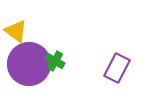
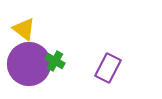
yellow triangle: moved 8 px right, 2 px up
purple rectangle: moved 9 px left
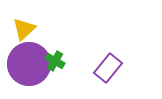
yellow triangle: rotated 40 degrees clockwise
purple rectangle: rotated 12 degrees clockwise
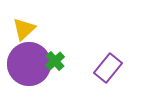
green cross: rotated 18 degrees clockwise
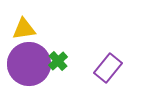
yellow triangle: rotated 35 degrees clockwise
green cross: moved 3 px right
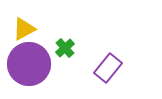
yellow triangle: rotated 20 degrees counterclockwise
green cross: moved 7 px right, 13 px up
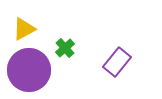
purple circle: moved 6 px down
purple rectangle: moved 9 px right, 6 px up
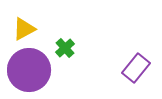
purple rectangle: moved 19 px right, 6 px down
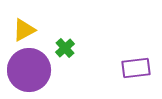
yellow triangle: moved 1 px down
purple rectangle: rotated 44 degrees clockwise
